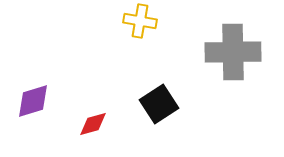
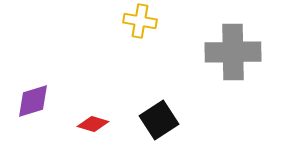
black square: moved 16 px down
red diamond: rotated 32 degrees clockwise
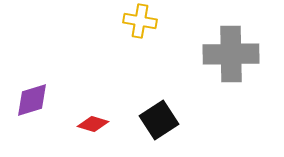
gray cross: moved 2 px left, 2 px down
purple diamond: moved 1 px left, 1 px up
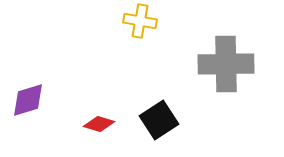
gray cross: moved 5 px left, 10 px down
purple diamond: moved 4 px left
red diamond: moved 6 px right
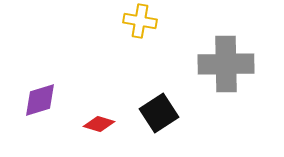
purple diamond: moved 12 px right
black square: moved 7 px up
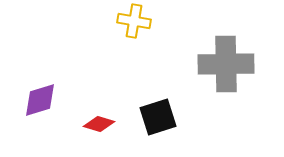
yellow cross: moved 6 px left
black square: moved 1 px left, 4 px down; rotated 15 degrees clockwise
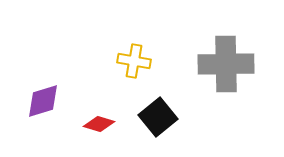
yellow cross: moved 40 px down
purple diamond: moved 3 px right, 1 px down
black square: rotated 21 degrees counterclockwise
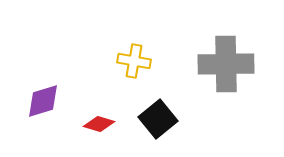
black square: moved 2 px down
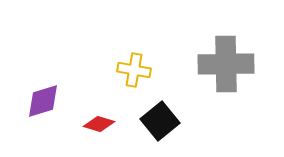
yellow cross: moved 9 px down
black square: moved 2 px right, 2 px down
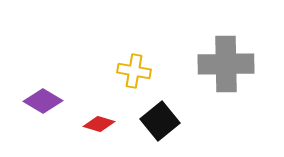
yellow cross: moved 1 px down
purple diamond: rotated 48 degrees clockwise
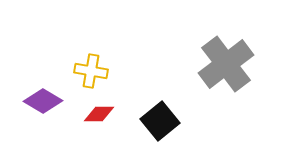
gray cross: rotated 36 degrees counterclockwise
yellow cross: moved 43 px left
red diamond: moved 10 px up; rotated 16 degrees counterclockwise
